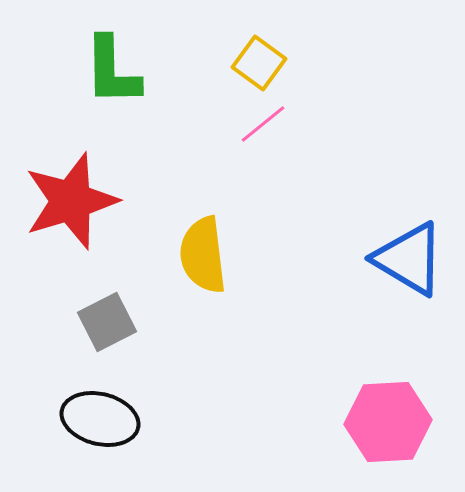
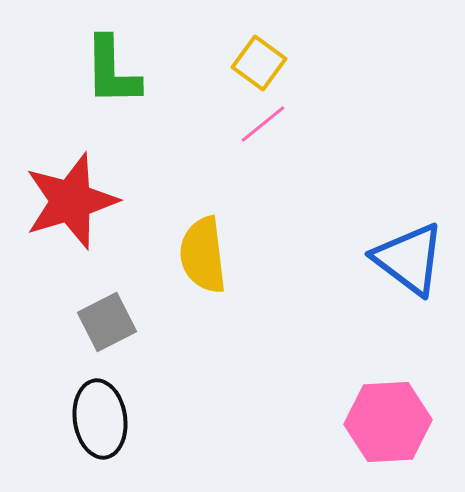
blue triangle: rotated 6 degrees clockwise
black ellipse: rotated 68 degrees clockwise
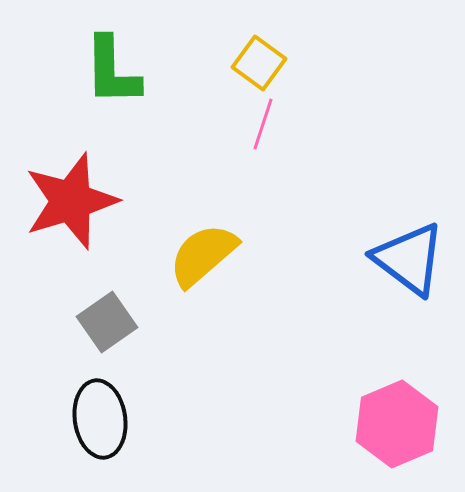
pink line: rotated 33 degrees counterclockwise
yellow semicircle: rotated 56 degrees clockwise
gray square: rotated 8 degrees counterclockwise
pink hexagon: moved 9 px right, 2 px down; rotated 20 degrees counterclockwise
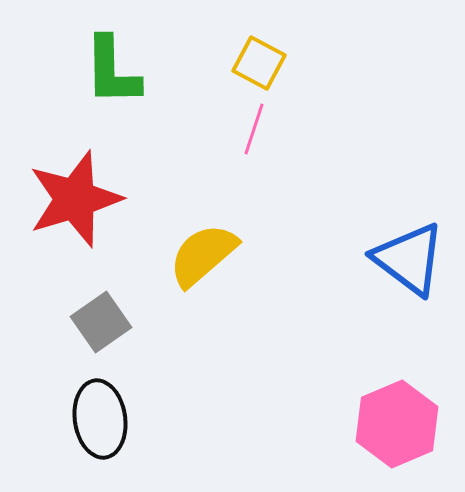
yellow square: rotated 8 degrees counterclockwise
pink line: moved 9 px left, 5 px down
red star: moved 4 px right, 2 px up
gray square: moved 6 px left
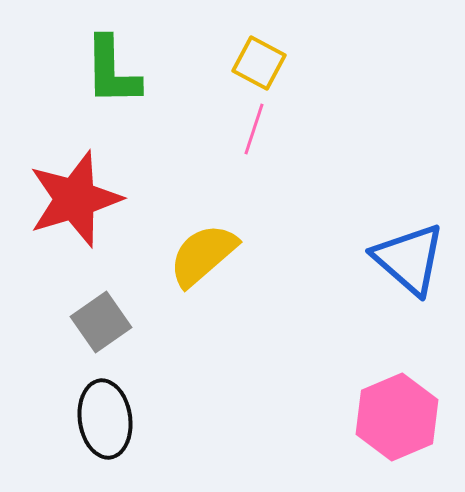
blue triangle: rotated 4 degrees clockwise
black ellipse: moved 5 px right
pink hexagon: moved 7 px up
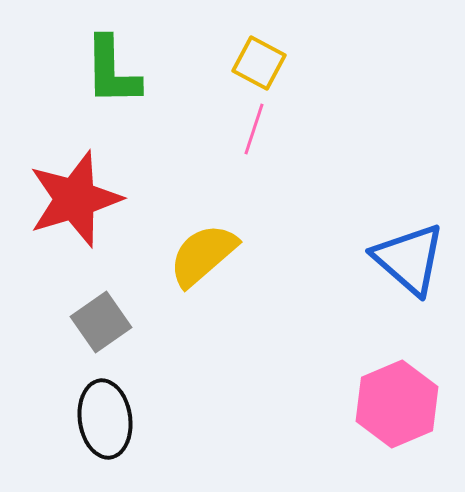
pink hexagon: moved 13 px up
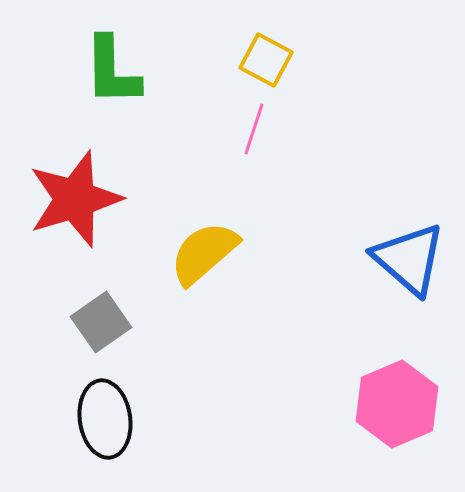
yellow square: moved 7 px right, 3 px up
yellow semicircle: moved 1 px right, 2 px up
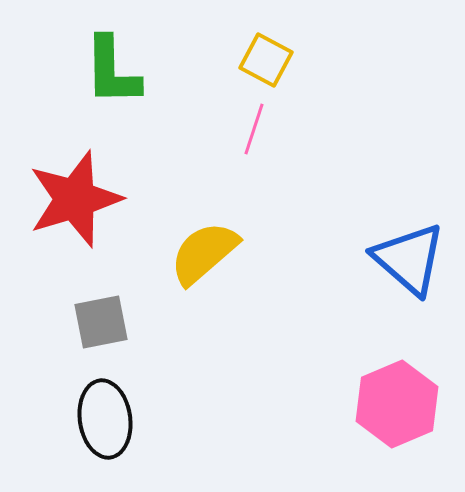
gray square: rotated 24 degrees clockwise
